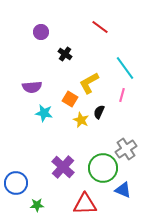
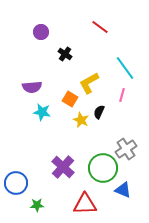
cyan star: moved 2 px left, 1 px up
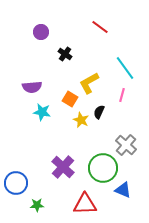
gray cross: moved 4 px up; rotated 15 degrees counterclockwise
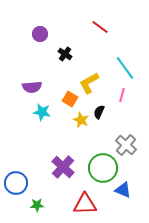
purple circle: moved 1 px left, 2 px down
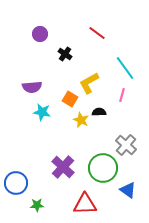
red line: moved 3 px left, 6 px down
black semicircle: rotated 64 degrees clockwise
blue triangle: moved 5 px right; rotated 12 degrees clockwise
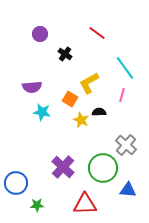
blue triangle: rotated 30 degrees counterclockwise
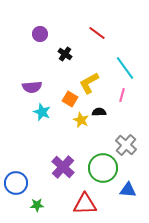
cyan star: rotated 12 degrees clockwise
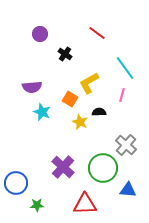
yellow star: moved 1 px left, 2 px down
